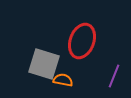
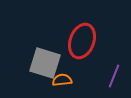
gray square: moved 1 px right, 1 px up
orange semicircle: moved 1 px left; rotated 18 degrees counterclockwise
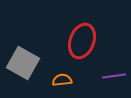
gray square: moved 22 px left; rotated 12 degrees clockwise
purple line: rotated 60 degrees clockwise
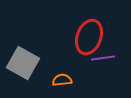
red ellipse: moved 7 px right, 4 px up
purple line: moved 11 px left, 18 px up
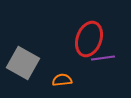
red ellipse: moved 2 px down
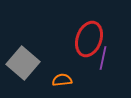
purple line: rotated 70 degrees counterclockwise
gray square: rotated 12 degrees clockwise
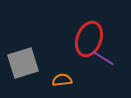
purple line: rotated 70 degrees counterclockwise
gray square: rotated 32 degrees clockwise
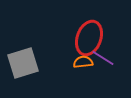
red ellipse: moved 1 px up
orange semicircle: moved 21 px right, 18 px up
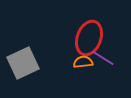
gray square: rotated 8 degrees counterclockwise
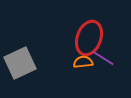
gray square: moved 3 px left
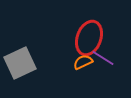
orange semicircle: rotated 18 degrees counterclockwise
